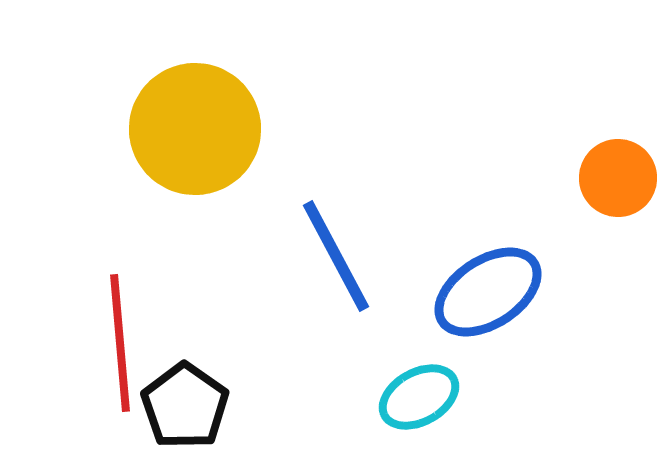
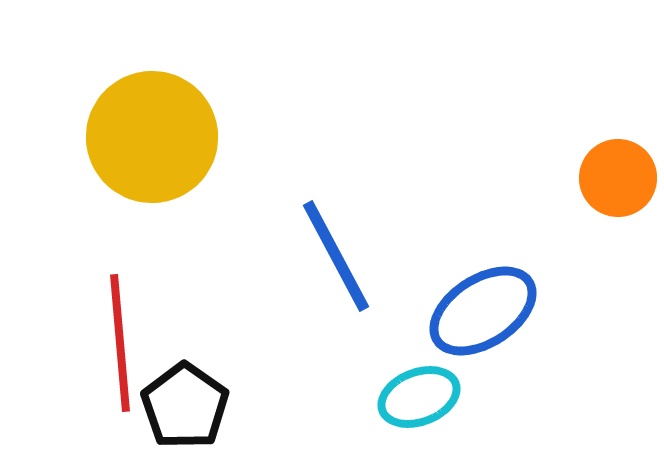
yellow circle: moved 43 px left, 8 px down
blue ellipse: moved 5 px left, 19 px down
cyan ellipse: rotated 8 degrees clockwise
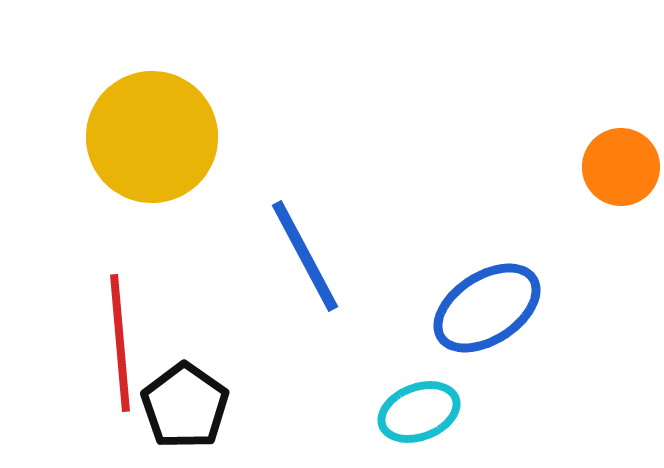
orange circle: moved 3 px right, 11 px up
blue line: moved 31 px left
blue ellipse: moved 4 px right, 3 px up
cyan ellipse: moved 15 px down
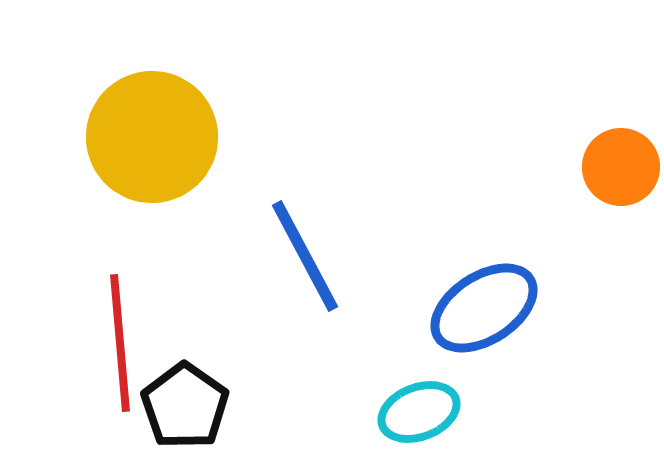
blue ellipse: moved 3 px left
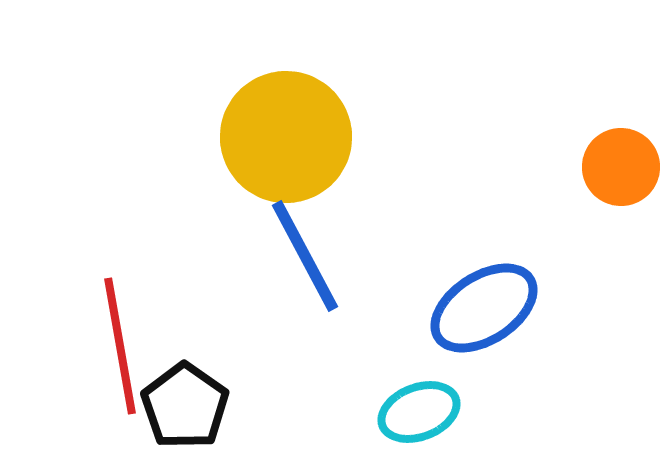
yellow circle: moved 134 px right
red line: moved 3 px down; rotated 5 degrees counterclockwise
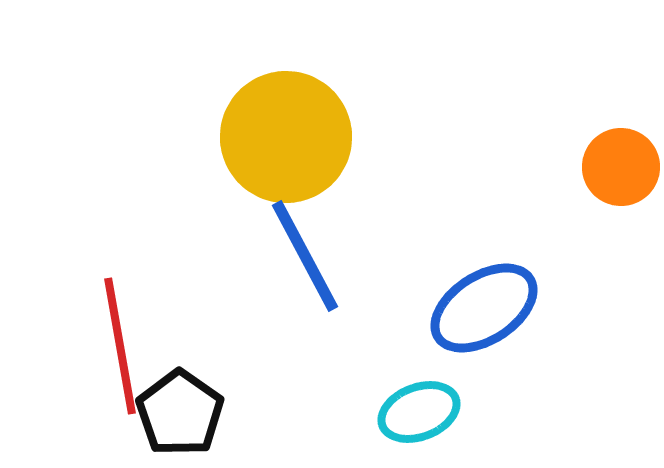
black pentagon: moved 5 px left, 7 px down
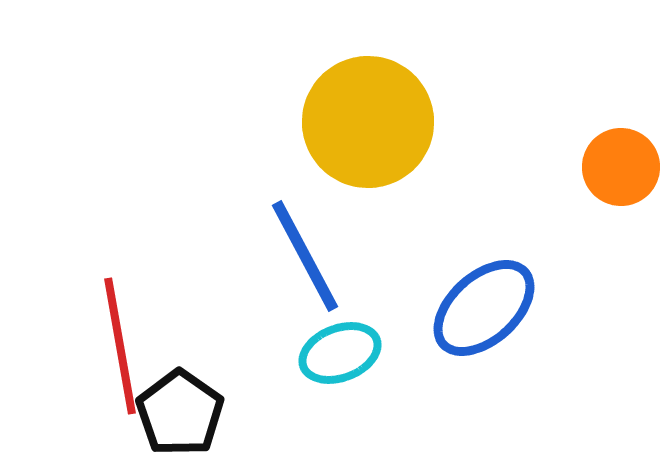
yellow circle: moved 82 px right, 15 px up
blue ellipse: rotated 9 degrees counterclockwise
cyan ellipse: moved 79 px left, 59 px up
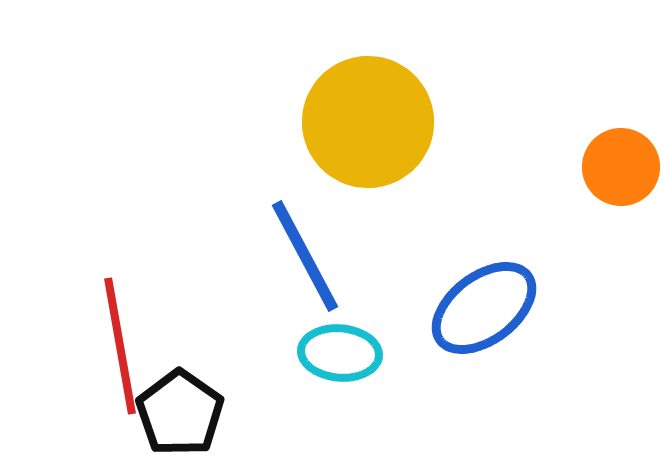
blue ellipse: rotated 5 degrees clockwise
cyan ellipse: rotated 26 degrees clockwise
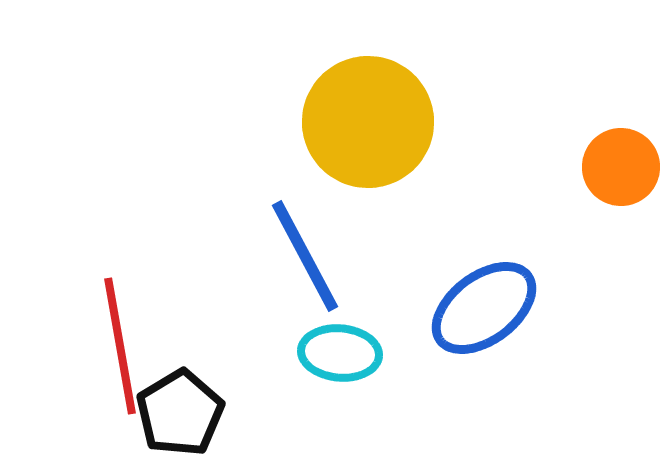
black pentagon: rotated 6 degrees clockwise
